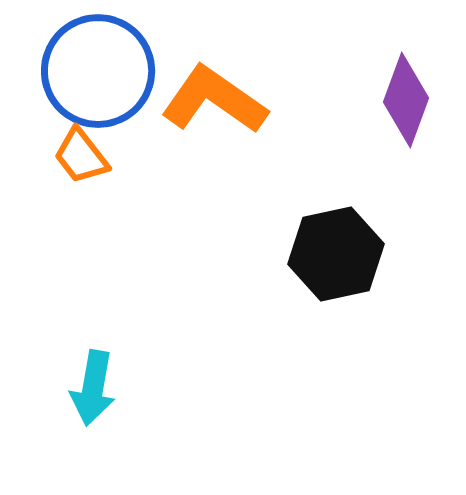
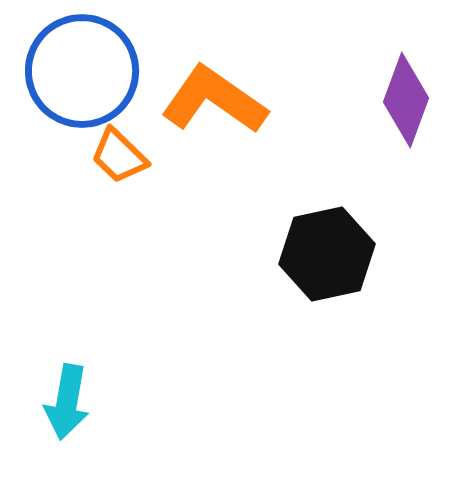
blue circle: moved 16 px left
orange trapezoid: moved 38 px right; rotated 8 degrees counterclockwise
black hexagon: moved 9 px left
cyan arrow: moved 26 px left, 14 px down
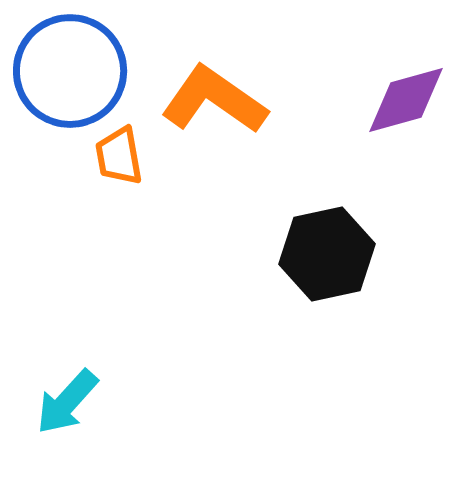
blue circle: moved 12 px left
purple diamond: rotated 54 degrees clockwise
orange trapezoid: rotated 36 degrees clockwise
cyan arrow: rotated 32 degrees clockwise
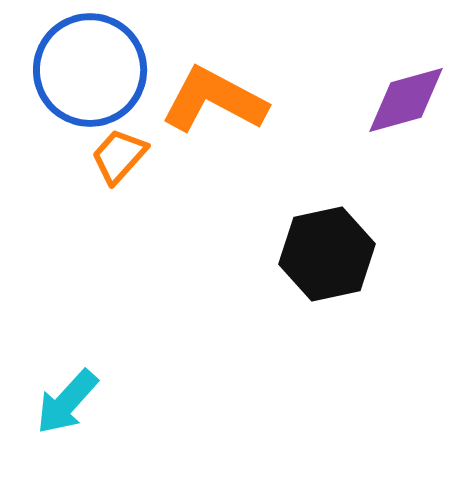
blue circle: moved 20 px right, 1 px up
orange L-shape: rotated 7 degrees counterclockwise
orange trapezoid: rotated 52 degrees clockwise
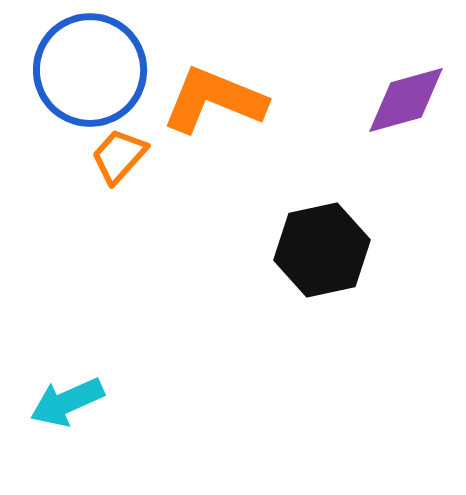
orange L-shape: rotated 6 degrees counterclockwise
black hexagon: moved 5 px left, 4 px up
cyan arrow: rotated 24 degrees clockwise
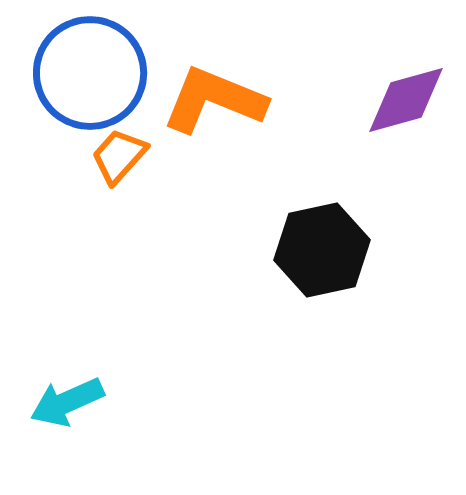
blue circle: moved 3 px down
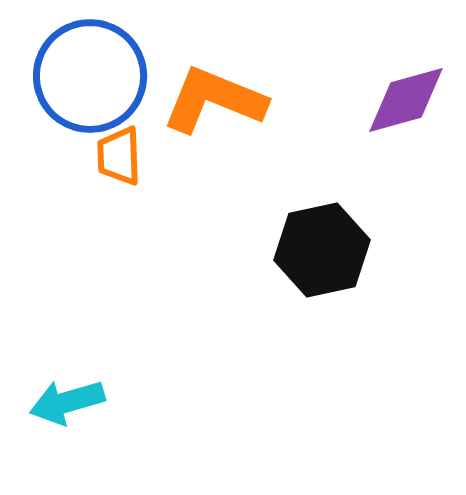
blue circle: moved 3 px down
orange trapezoid: rotated 44 degrees counterclockwise
cyan arrow: rotated 8 degrees clockwise
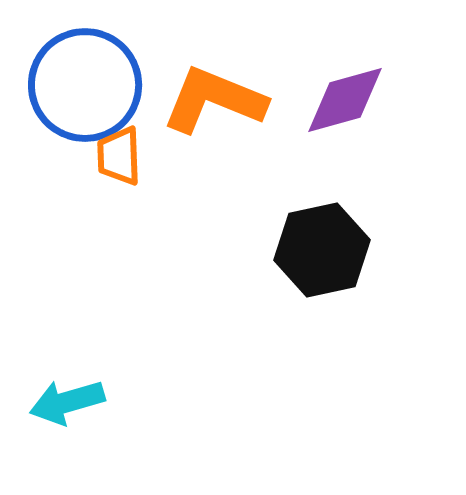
blue circle: moved 5 px left, 9 px down
purple diamond: moved 61 px left
